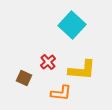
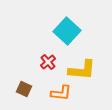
cyan square: moved 5 px left, 6 px down
brown square: moved 11 px down
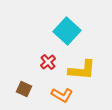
orange L-shape: moved 1 px right, 2 px down; rotated 25 degrees clockwise
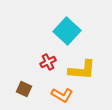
red cross: rotated 14 degrees clockwise
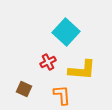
cyan square: moved 1 px left, 1 px down
orange L-shape: rotated 125 degrees counterclockwise
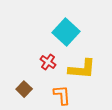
red cross: rotated 28 degrees counterclockwise
yellow L-shape: moved 1 px up
brown square: rotated 21 degrees clockwise
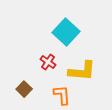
yellow L-shape: moved 2 px down
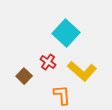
cyan square: moved 1 px down
yellow L-shape: rotated 36 degrees clockwise
brown square: moved 13 px up
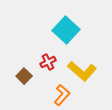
cyan square: moved 3 px up
red cross: rotated 28 degrees clockwise
orange L-shape: rotated 45 degrees clockwise
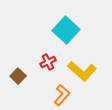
brown square: moved 6 px left
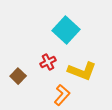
yellow L-shape: rotated 20 degrees counterclockwise
